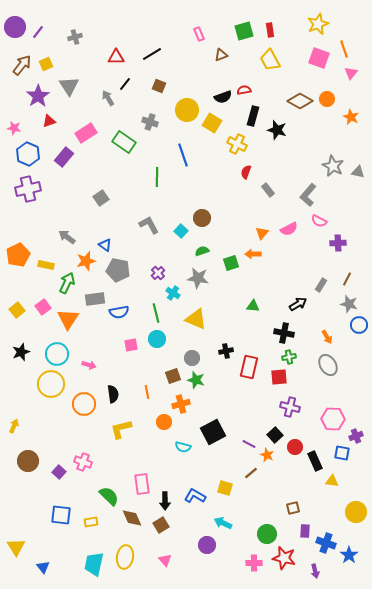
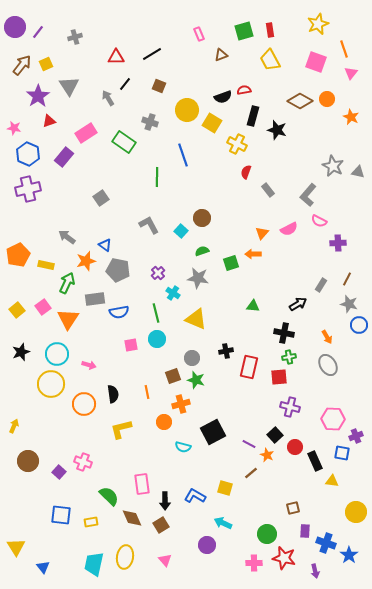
pink square at (319, 58): moved 3 px left, 4 px down
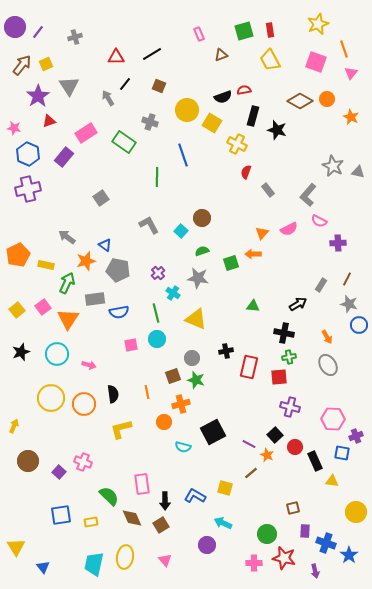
yellow circle at (51, 384): moved 14 px down
blue square at (61, 515): rotated 15 degrees counterclockwise
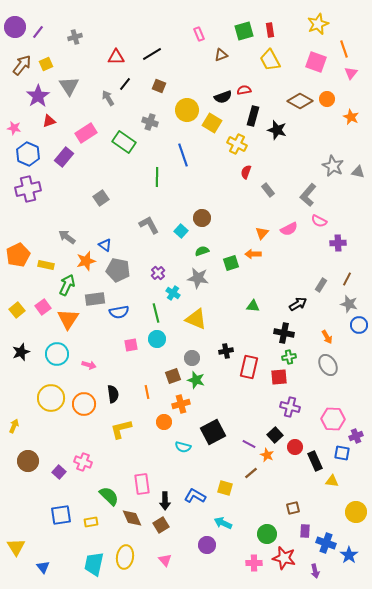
green arrow at (67, 283): moved 2 px down
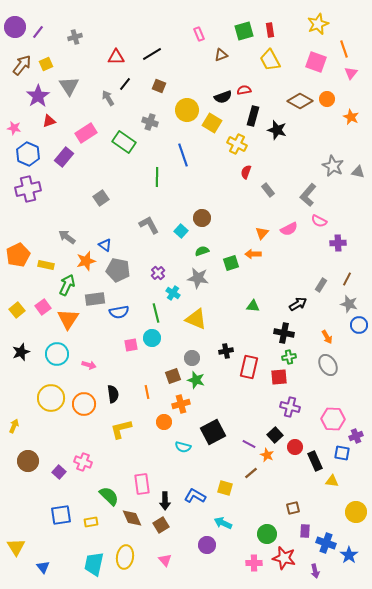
cyan circle at (157, 339): moved 5 px left, 1 px up
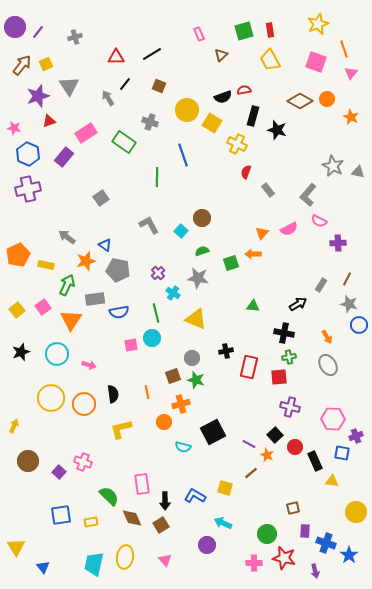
brown triangle at (221, 55): rotated 24 degrees counterclockwise
purple star at (38, 96): rotated 15 degrees clockwise
orange triangle at (68, 319): moved 3 px right, 1 px down
